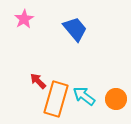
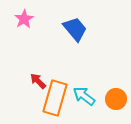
orange rectangle: moved 1 px left, 1 px up
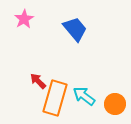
orange circle: moved 1 px left, 5 px down
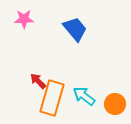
pink star: rotated 30 degrees clockwise
orange rectangle: moved 3 px left
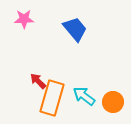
orange circle: moved 2 px left, 2 px up
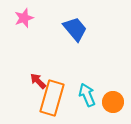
pink star: moved 1 px up; rotated 18 degrees counterclockwise
cyan arrow: moved 3 px right, 1 px up; rotated 30 degrees clockwise
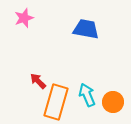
blue trapezoid: moved 11 px right; rotated 40 degrees counterclockwise
orange rectangle: moved 4 px right, 4 px down
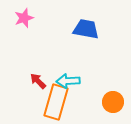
cyan arrow: moved 19 px left, 14 px up; rotated 70 degrees counterclockwise
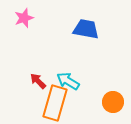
cyan arrow: rotated 35 degrees clockwise
orange rectangle: moved 1 px left, 1 px down
